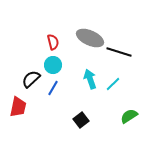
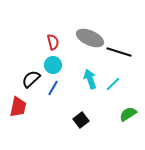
green semicircle: moved 1 px left, 2 px up
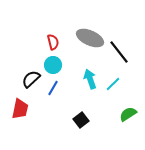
black line: rotated 35 degrees clockwise
red trapezoid: moved 2 px right, 2 px down
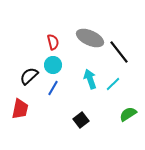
black semicircle: moved 2 px left, 3 px up
